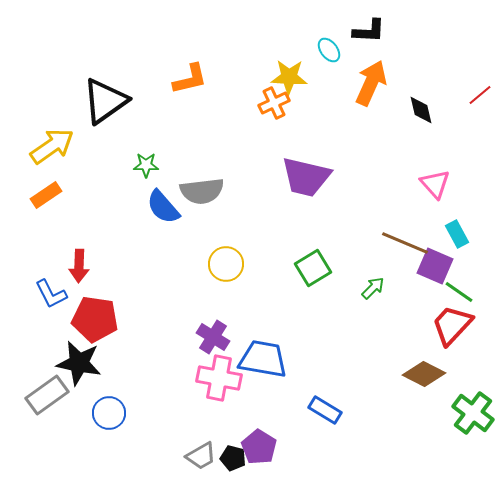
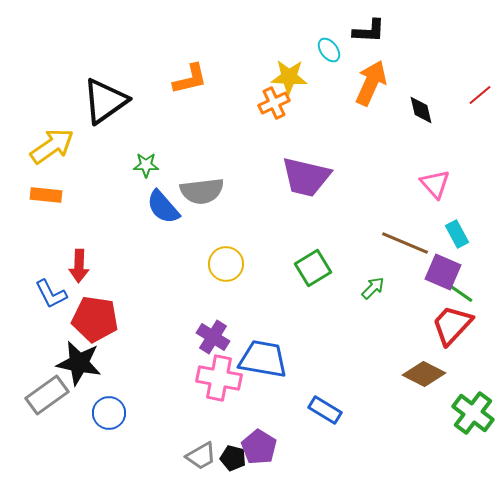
orange rectangle: rotated 40 degrees clockwise
purple square: moved 8 px right, 6 px down
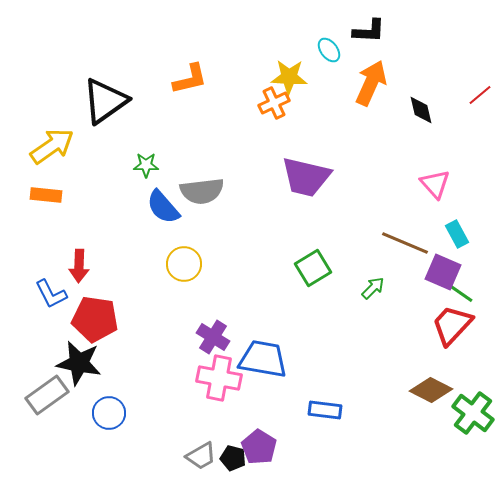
yellow circle: moved 42 px left
brown diamond: moved 7 px right, 16 px down
blue rectangle: rotated 24 degrees counterclockwise
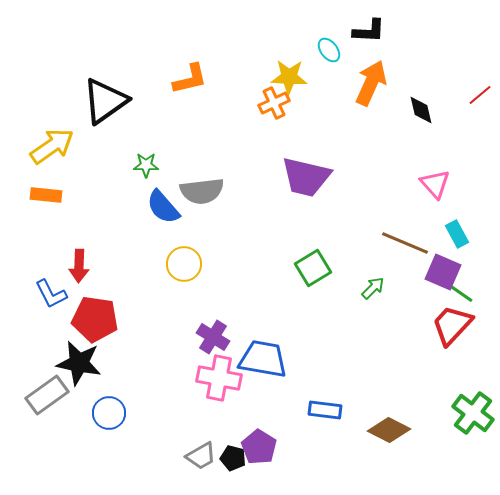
brown diamond: moved 42 px left, 40 px down
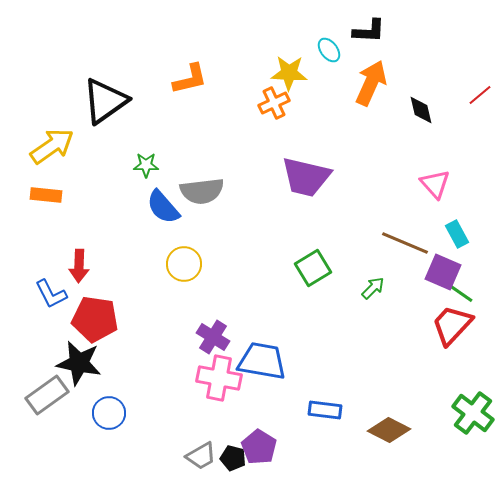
yellow star: moved 4 px up
blue trapezoid: moved 1 px left, 2 px down
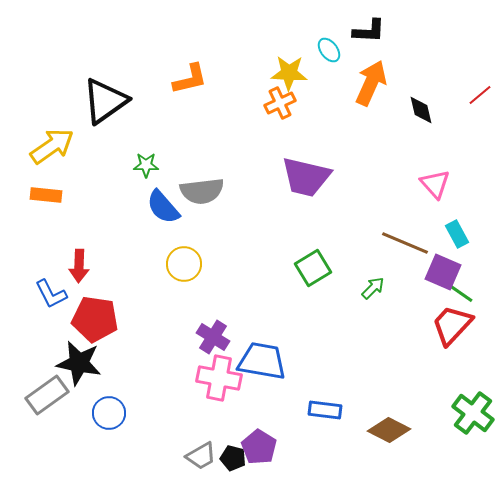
orange cross: moved 6 px right
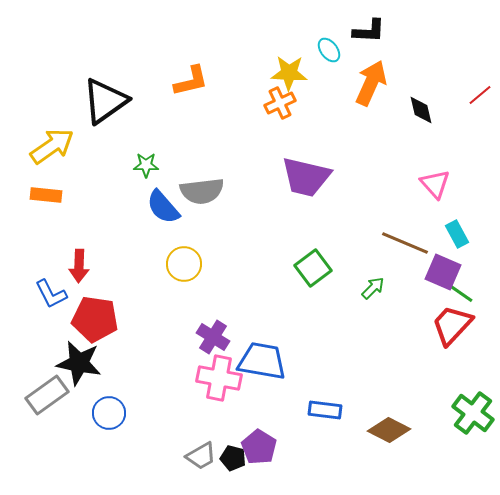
orange L-shape: moved 1 px right, 2 px down
green square: rotated 6 degrees counterclockwise
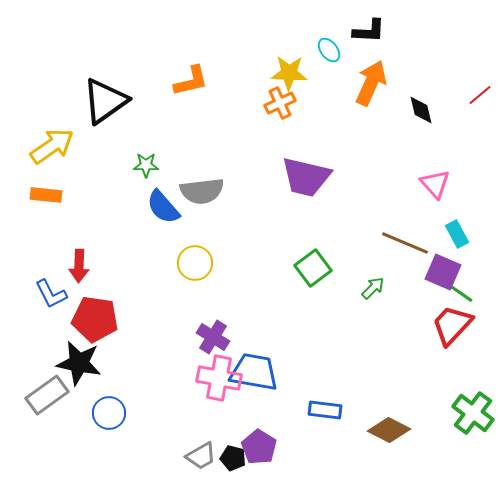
yellow circle: moved 11 px right, 1 px up
blue trapezoid: moved 8 px left, 11 px down
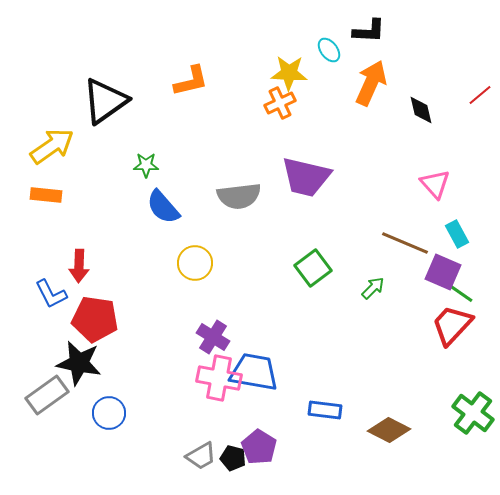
gray semicircle: moved 37 px right, 5 px down
